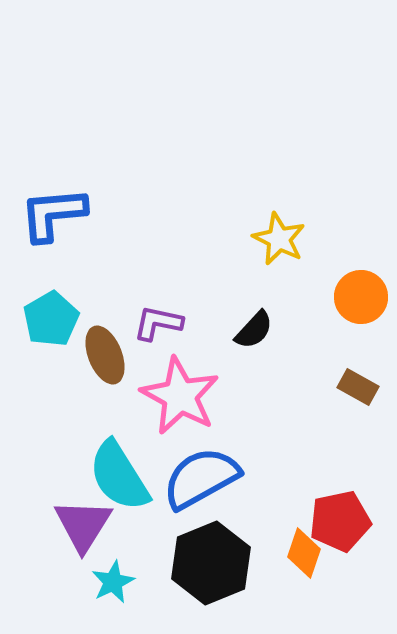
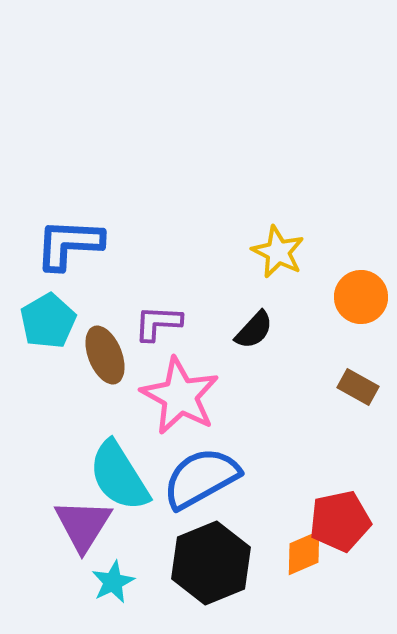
blue L-shape: moved 16 px right, 30 px down; rotated 8 degrees clockwise
yellow star: moved 1 px left, 13 px down
cyan pentagon: moved 3 px left, 2 px down
purple L-shape: rotated 9 degrees counterclockwise
orange diamond: rotated 48 degrees clockwise
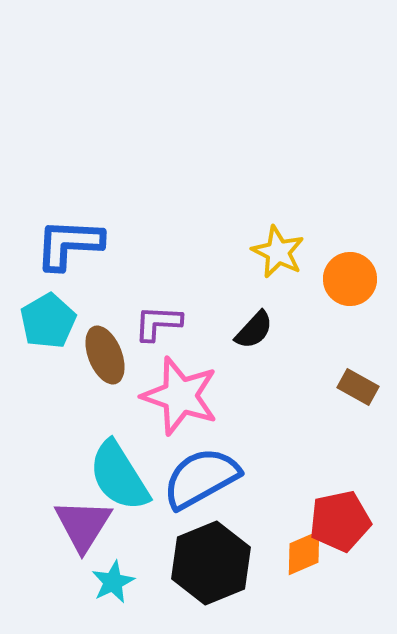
orange circle: moved 11 px left, 18 px up
pink star: rotated 10 degrees counterclockwise
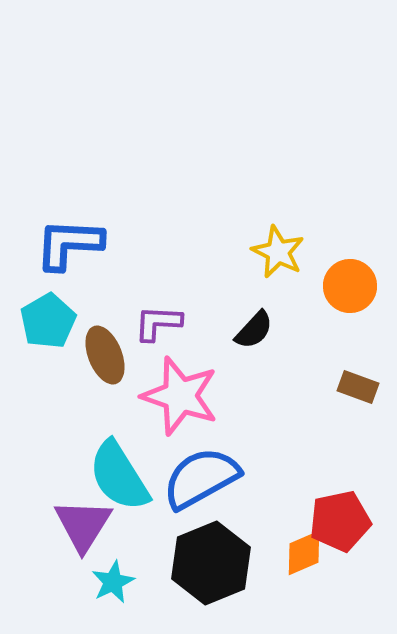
orange circle: moved 7 px down
brown rectangle: rotated 9 degrees counterclockwise
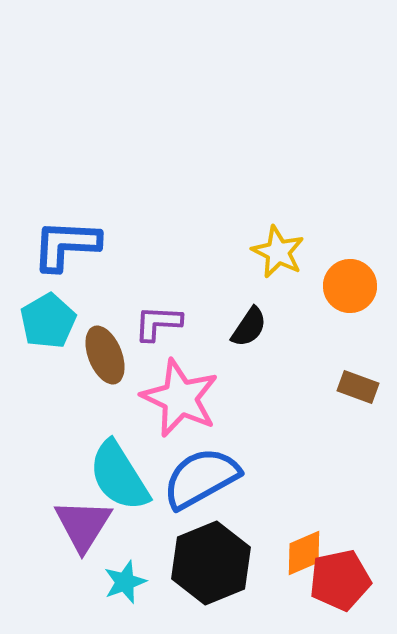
blue L-shape: moved 3 px left, 1 px down
black semicircle: moved 5 px left, 3 px up; rotated 9 degrees counterclockwise
pink star: moved 2 px down; rotated 6 degrees clockwise
red pentagon: moved 59 px down
cyan star: moved 12 px right; rotated 6 degrees clockwise
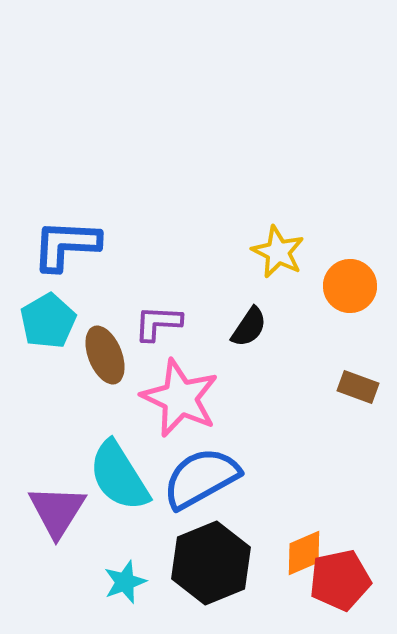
purple triangle: moved 26 px left, 14 px up
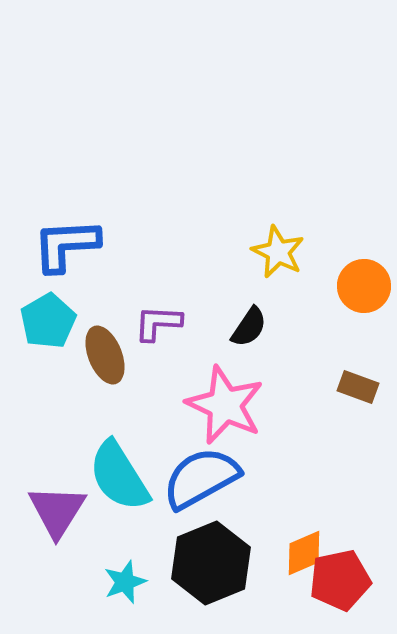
blue L-shape: rotated 6 degrees counterclockwise
orange circle: moved 14 px right
pink star: moved 45 px right, 7 px down
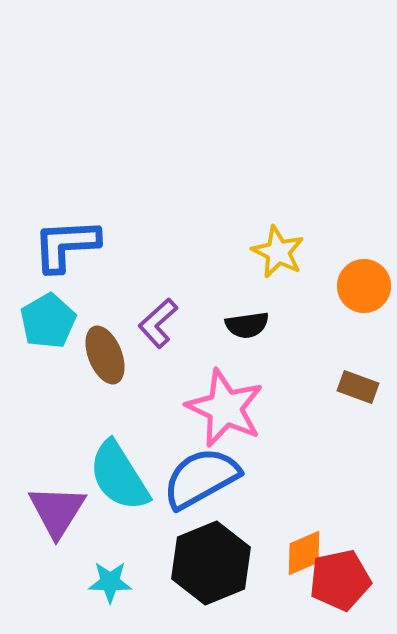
purple L-shape: rotated 45 degrees counterclockwise
black semicircle: moved 2 px left, 2 px up; rotated 48 degrees clockwise
pink star: moved 3 px down
cyan star: moved 15 px left; rotated 21 degrees clockwise
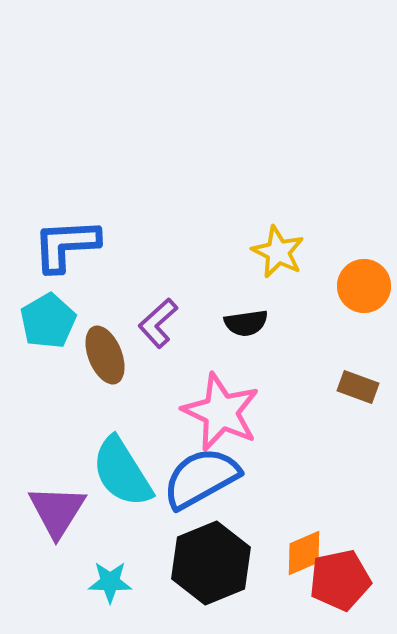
black semicircle: moved 1 px left, 2 px up
pink star: moved 4 px left, 4 px down
cyan semicircle: moved 3 px right, 4 px up
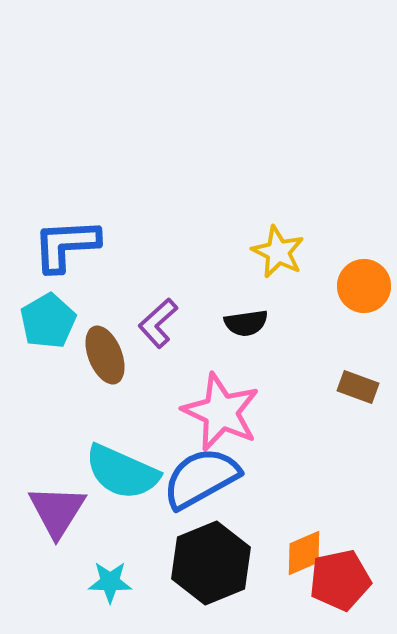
cyan semicircle: rotated 34 degrees counterclockwise
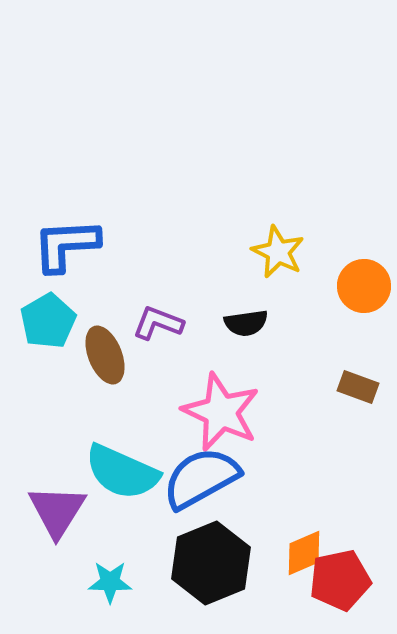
purple L-shape: rotated 63 degrees clockwise
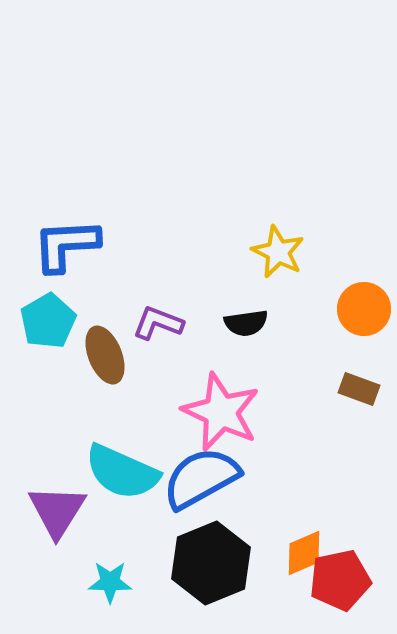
orange circle: moved 23 px down
brown rectangle: moved 1 px right, 2 px down
